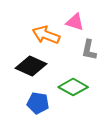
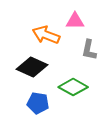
pink triangle: moved 1 px up; rotated 18 degrees counterclockwise
black diamond: moved 1 px right, 1 px down
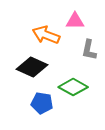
blue pentagon: moved 4 px right
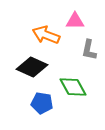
green diamond: rotated 32 degrees clockwise
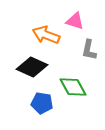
pink triangle: rotated 18 degrees clockwise
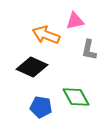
pink triangle: rotated 30 degrees counterclockwise
green diamond: moved 3 px right, 10 px down
blue pentagon: moved 1 px left, 4 px down
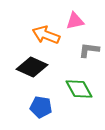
gray L-shape: rotated 85 degrees clockwise
green diamond: moved 3 px right, 8 px up
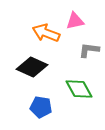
orange arrow: moved 2 px up
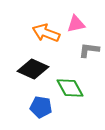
pink triangle: moved 1 px right, 3 px down
black diamond: moved 1 px right, 2 px down
green diamond: moved 9 px left, 1 px up
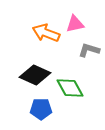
pink triangle: moved 1 px left
gray L-shape: rotated 10 degrees clockwise
black diamond: moved 2 px right, 6 px down
blue pentagon: moved 2 px down; rotated 10 degrees counterclockwise
